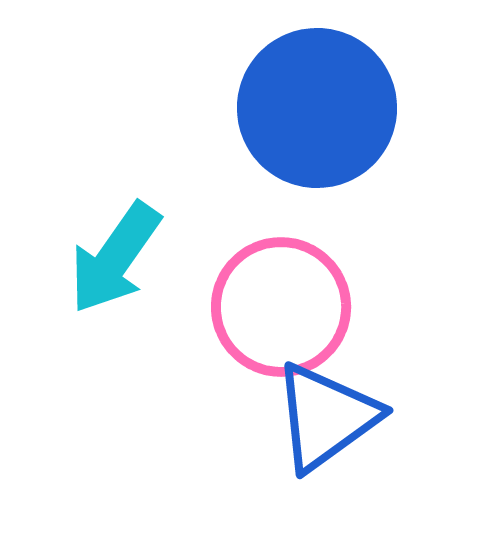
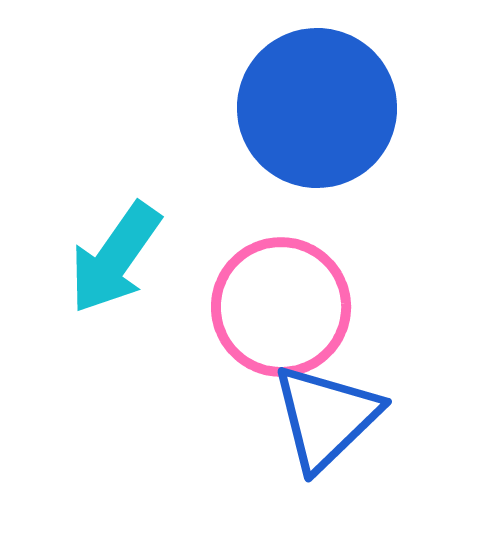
blue triangle: rotated 8 degrees counterclockwise
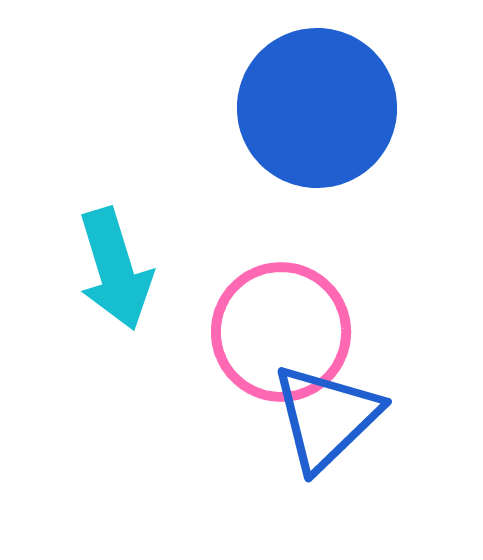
cyan arrow: moved 11 px down; rotated 52 degrees counterclockwise
pink circle: moved 25 px down
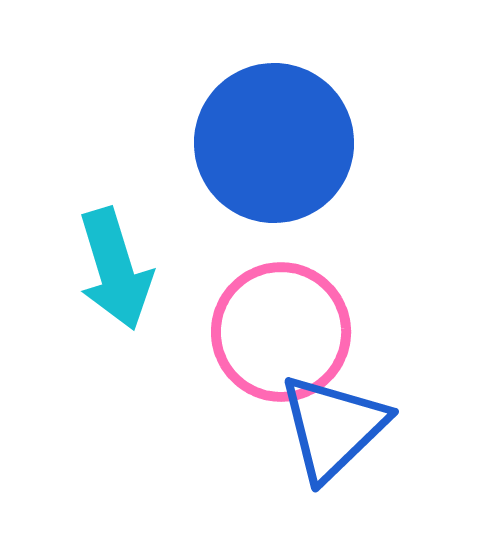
blue circle: moved 43 px left, 35 px down
blue triangle: moved 7 px right, 10 px down
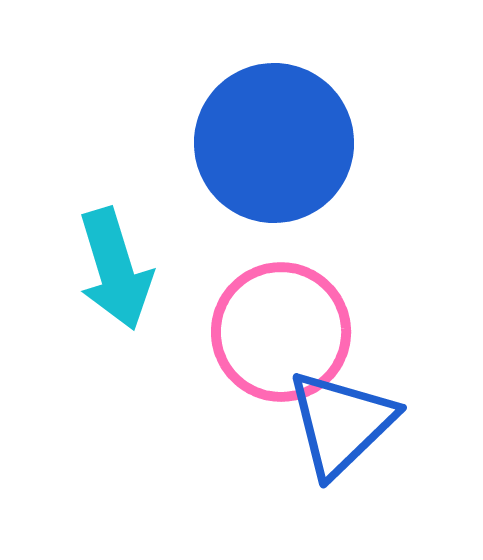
blue triangle: moved 8 px right, 4 px up
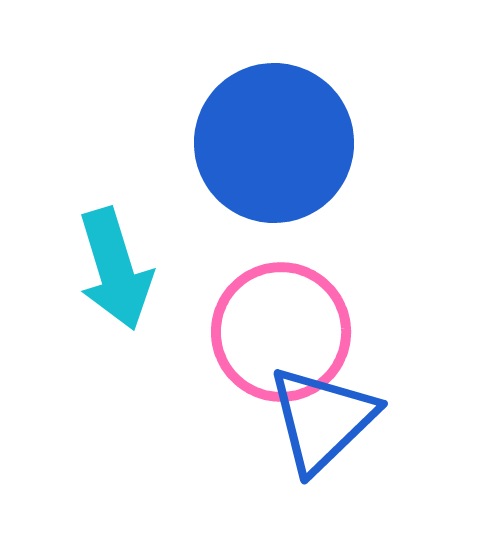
blue triangle: moved 19 px left, 4 px up
